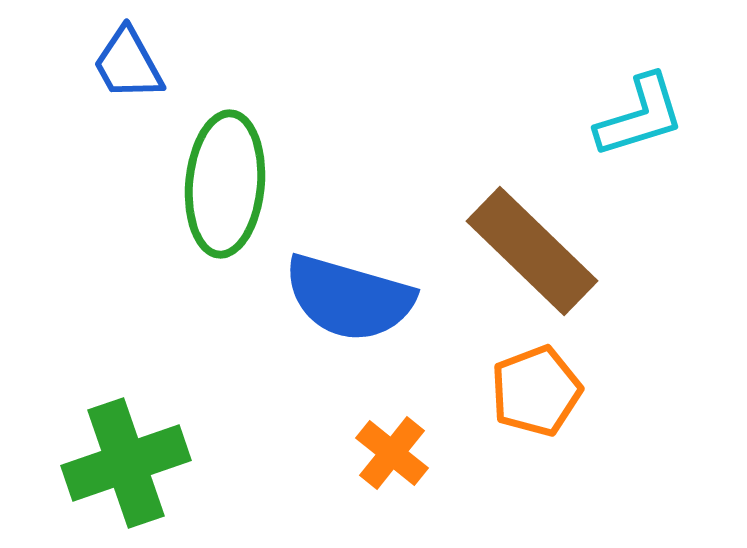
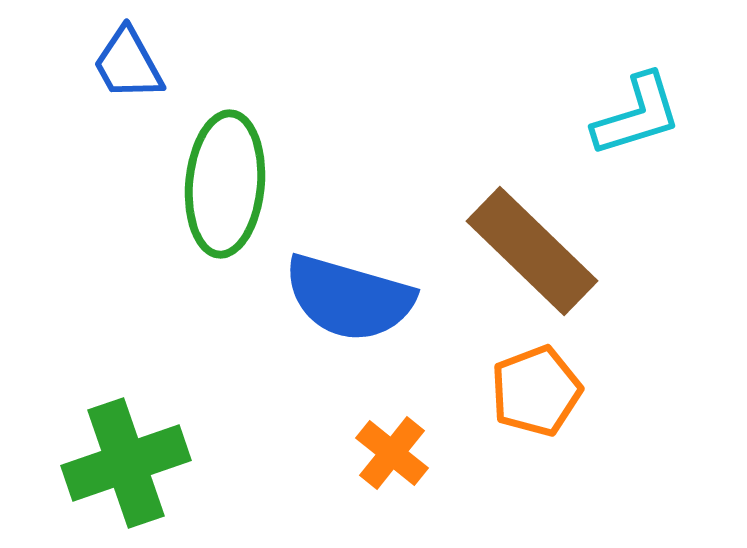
cyan L-shape: moved 3 px left, 1 px up
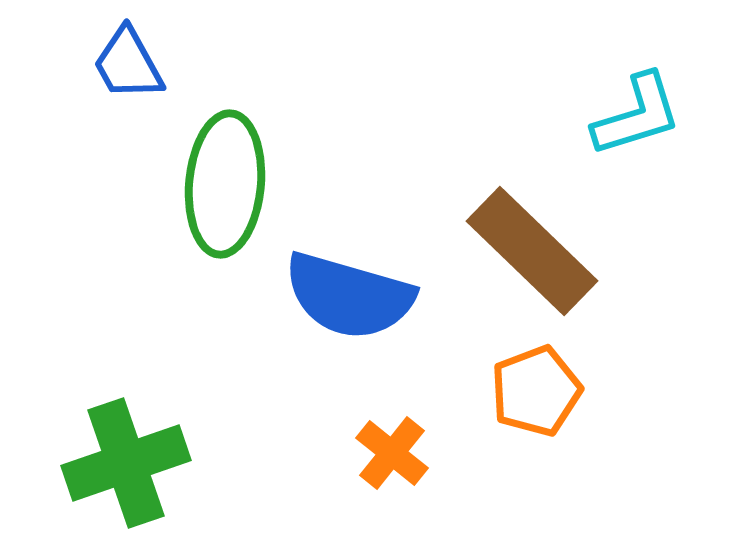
blue semicircle: moved 2 px up
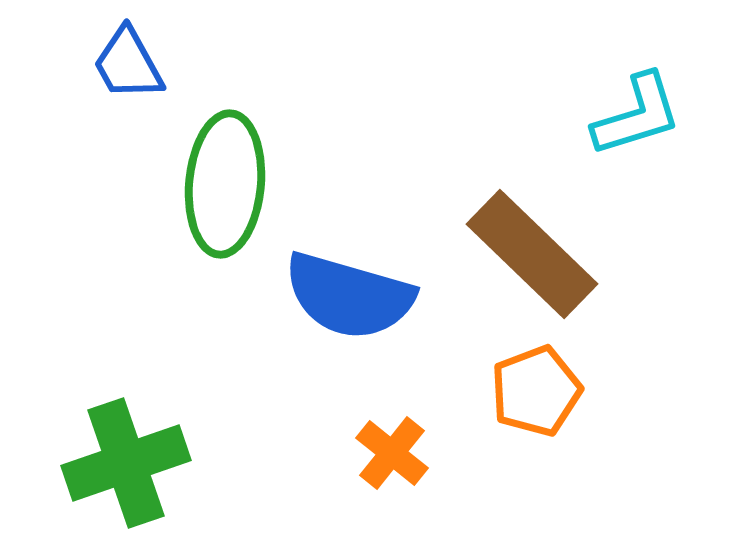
brown rectangle: moved 3 px down
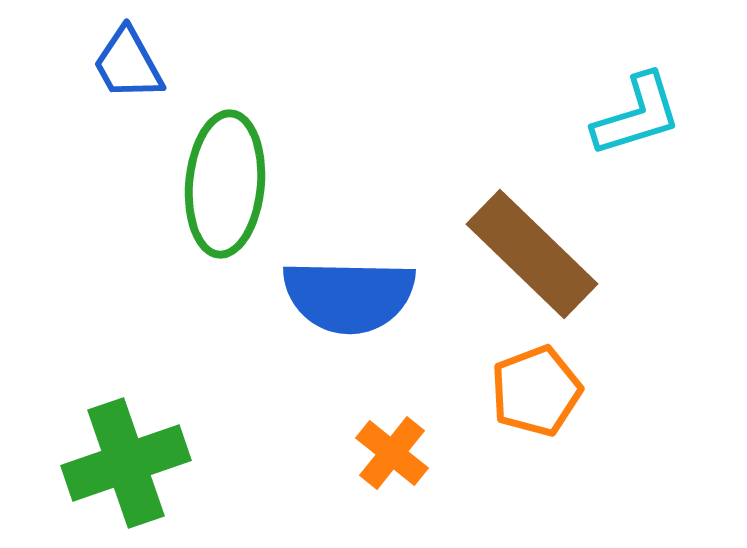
blue semicircle: rotated 15 degrees counterclockwise
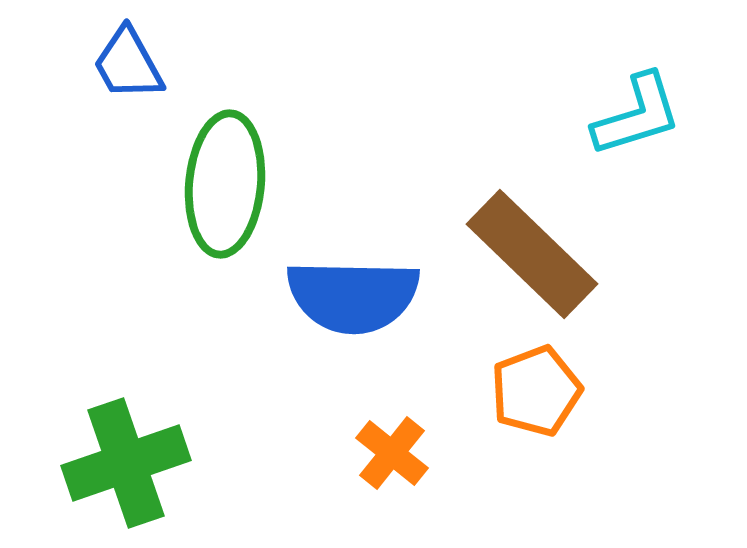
blue semicircle: moved 4 px right
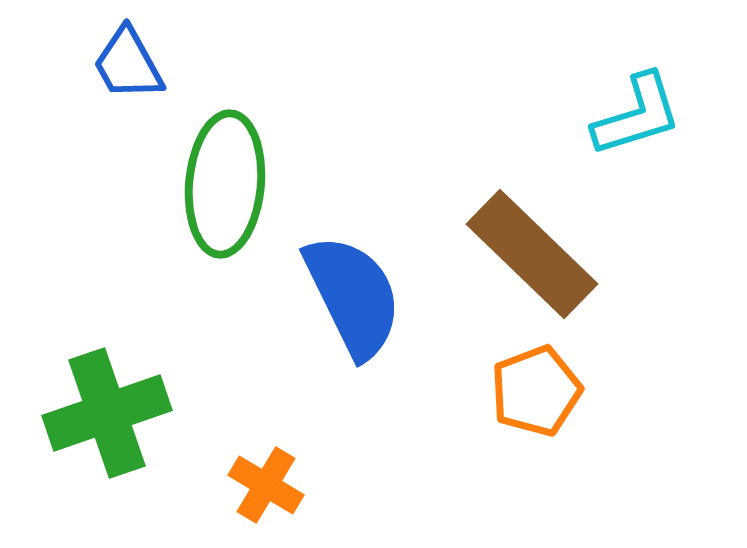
blue semicircle: rotated 117 degrees counterclockwise
orange cross: moved 126 px left, 32 px down; rotated 8 degrees counterclockwise
green cross: moved 19 px left, 50 px up
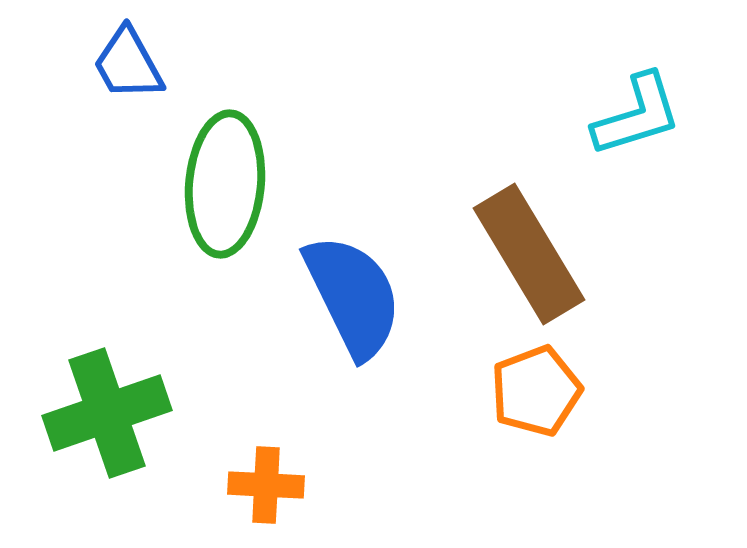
brown rectangle: moved 3 px left; rotated 15 degrees clockwise
orange cross: rotated 28 degrees counterclockwise
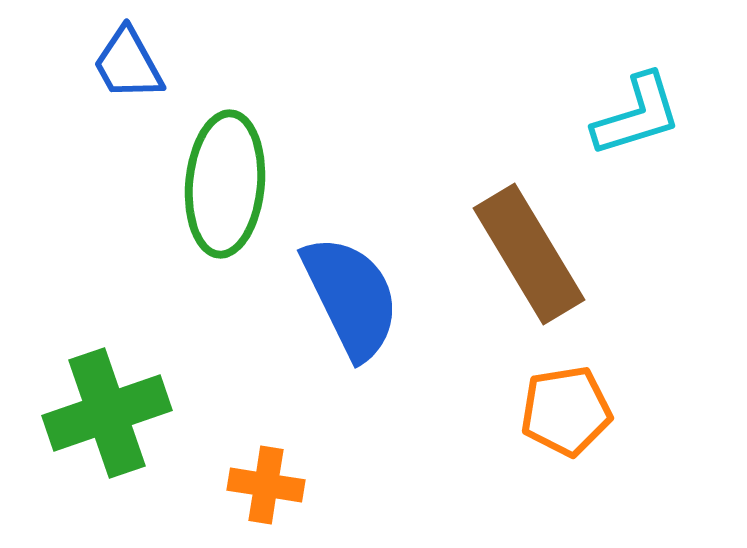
blue semicircle: moved 2 px left, 1 px down
orange pentagon: moved 30 px right, 20 px down; rotated 12 degrees clockwise
orange cross: rotated 6 degrees clockwise
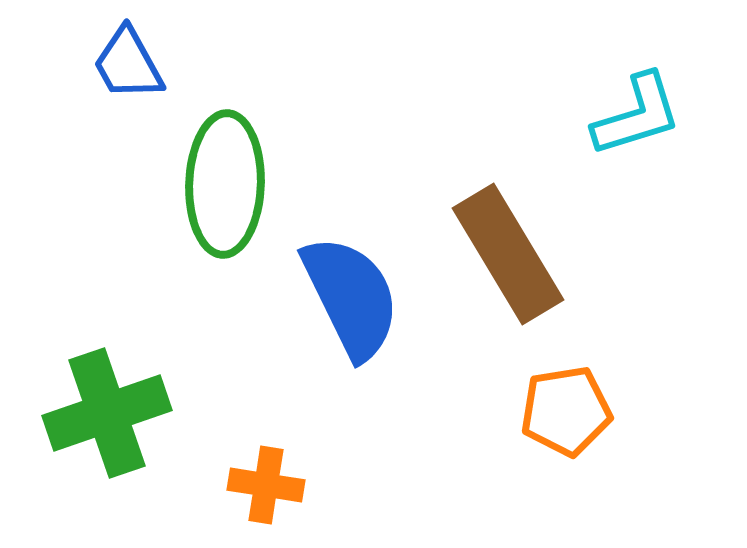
green ellipse: rotated 3 degrees counterclockwise
brown rectangle: moved 21 px left
